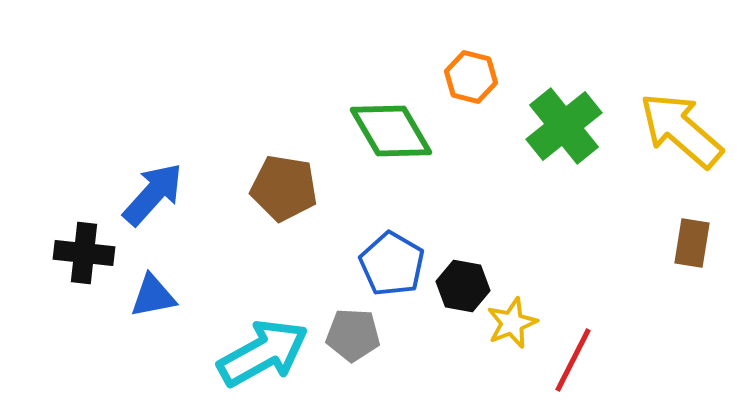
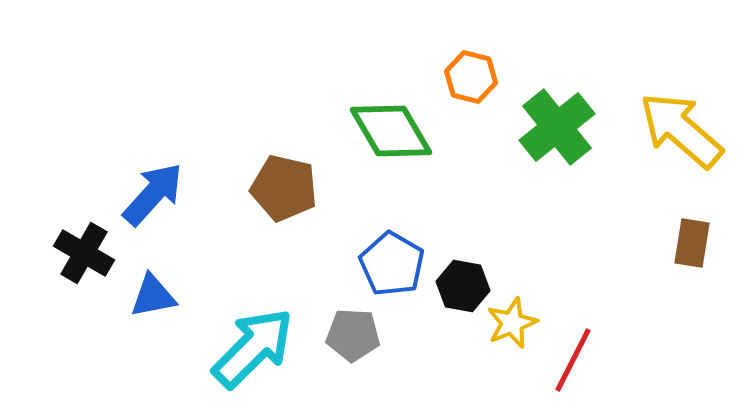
green cross: moved 7 px left, 1 px down
brown pentagon: rotated 4 degrees clockwise
black cross: rotated 24 degrees clockwise
cyan arrow: moved 10 px left, 5 px up; rotated 16 degrees counterclockwise
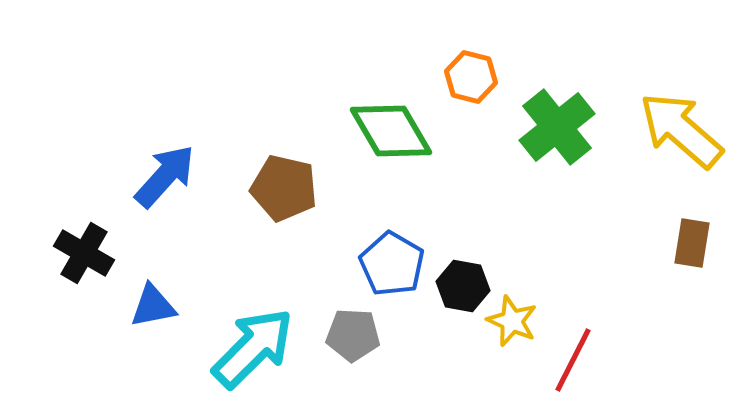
blue arrow: moved 12 px right, 18 px up
blue triangle: moved 10 px down
yellow star: moved 2 px up; rotated 27 degrees counterclockwise
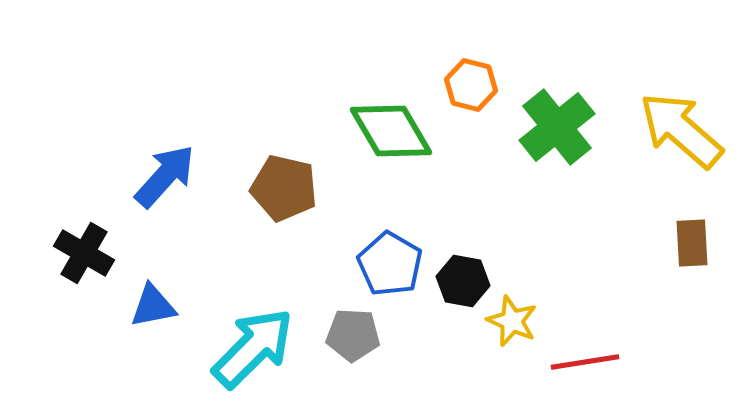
orange hexagon: moved 8 px down
brown rectangle: rotated 12 degrees counterclockwise
blue pentagon: moved 2 px left
black hexagon: moved 5 px up
red line: moved 12 px right, 2 px down; rotated 54 degrees clockwise
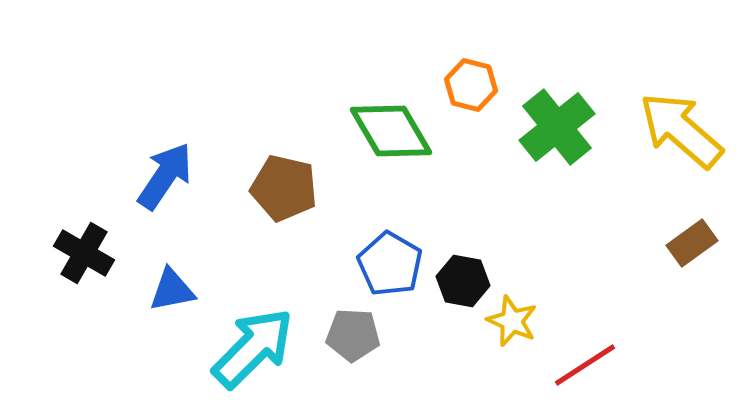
blue arrow: rotated 8 degrees counterclockwise
brown rectangle: rotated 57 degrees clockwise
blue triangle: moved 19 px right, 16 px up
red line: moved 3 px down; rotated 24 degrees counterclockwise
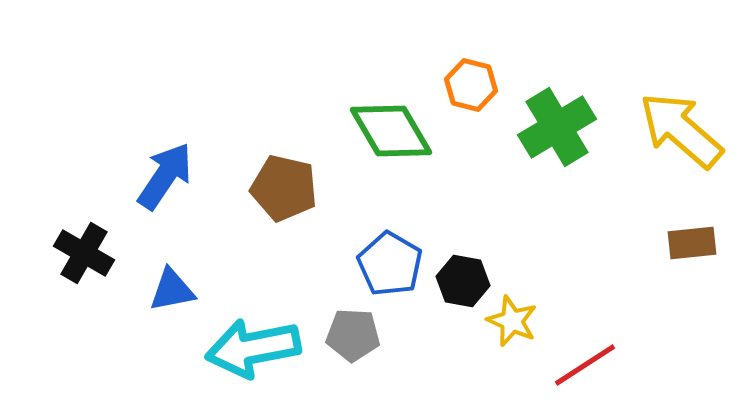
green cross: rotated 8 degrees clockwise
brown rectangle: rotated 30 degrees clockwise
cyan arrow: rotated 146 degrees counterclockwise
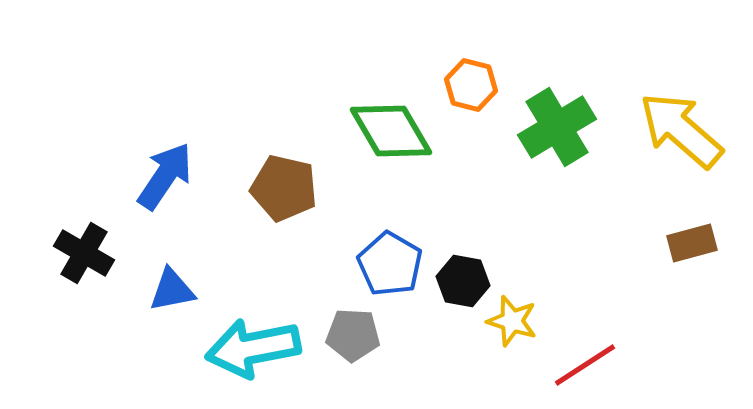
brown rectangle: rotated 9 degrees counterclockwise
yellow star: rotated 6 degrees counterclockwise
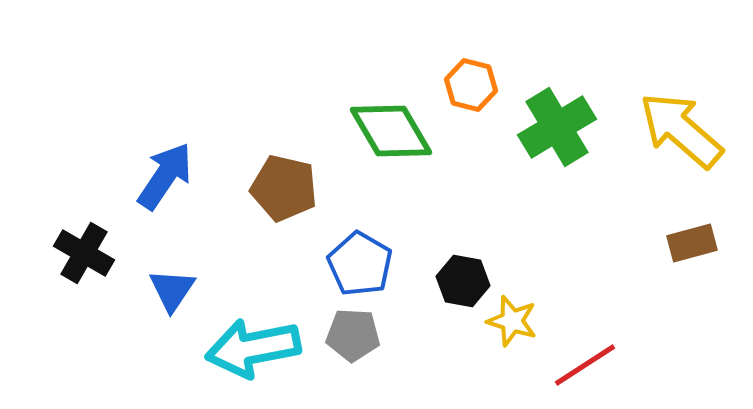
blue pentagon: moved 30 px left
blue triangle: rotated 45 degrees counterclockwise
